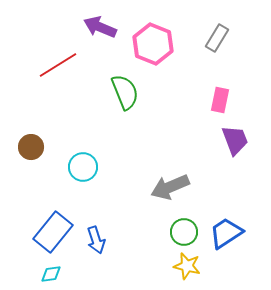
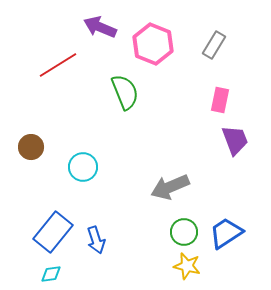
gray rectangle: moved 3 px left, 7 px down
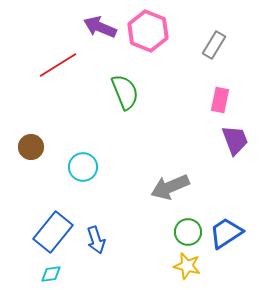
pink hexagon: moved 5 px left, 13 px up
green circle: moved 4 px right
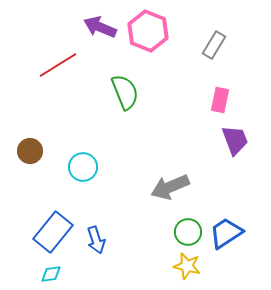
brown circle: moved 1 px left, 4 px down
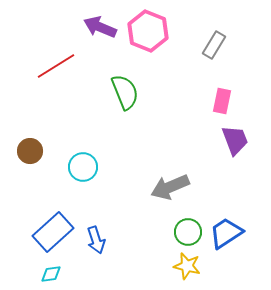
red line: moved 2 px left, 1 px down
pink rectangle: moved 2 px right, 1 px down
blue rectangle: rotated 9 degrees clockwise
